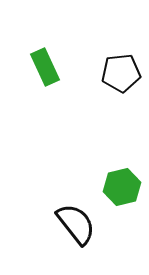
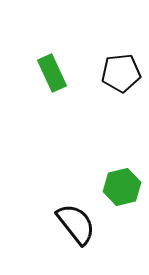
green rectangle: moved 7 px right, 6 px down
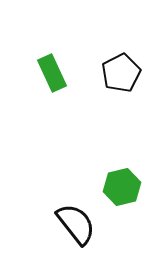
black pentagon: rotated 21 degrees counterclockwise
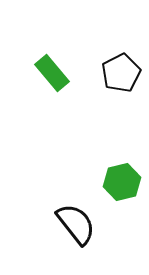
green rectangle: rotated 15 degrees counterclockwise
green hexagon: moved 5 px up
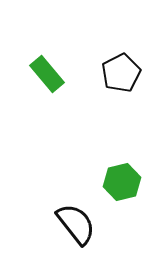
green rectangle: moved 5 px left, 1 px down
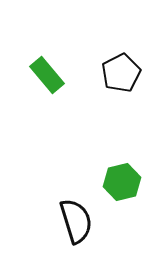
green rectangle: moved 1 px down
black semicircle: moved 3 px up; rotated 21 degrees clockwise
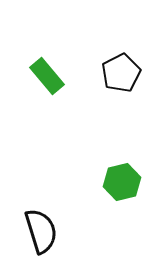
green rectangle: moved 1 px down
black semicircle: moved 35 px left, 10 px down
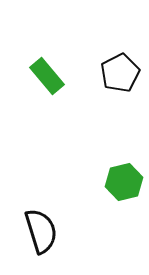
black pentagon: moved 1 px left
green hexagon: moved 2 px right
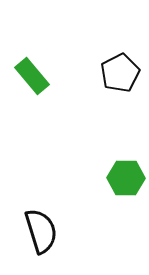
green rectangle: moved 15 px left
green hexagon: moved 2 px right, 4 px up; rotated 15 degrees clockwise
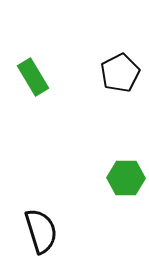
green rectangle: moved 1 px right, 1 px down; rotated 9 degrees clockwise
